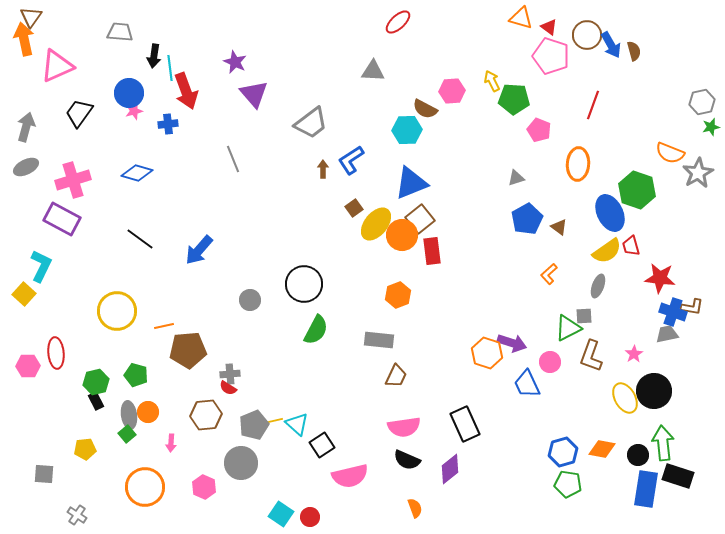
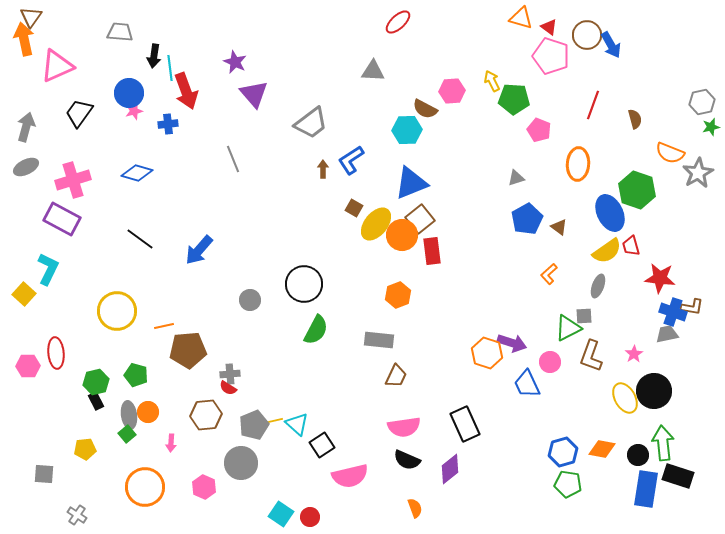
brown semicircle at (634, 51): moved 1 px right, 68 px down
brown square at (354, 208): rotated 24 degrees counterclockwise
cyan L-shape at (41, 266): moved 7 px right, 3 px down
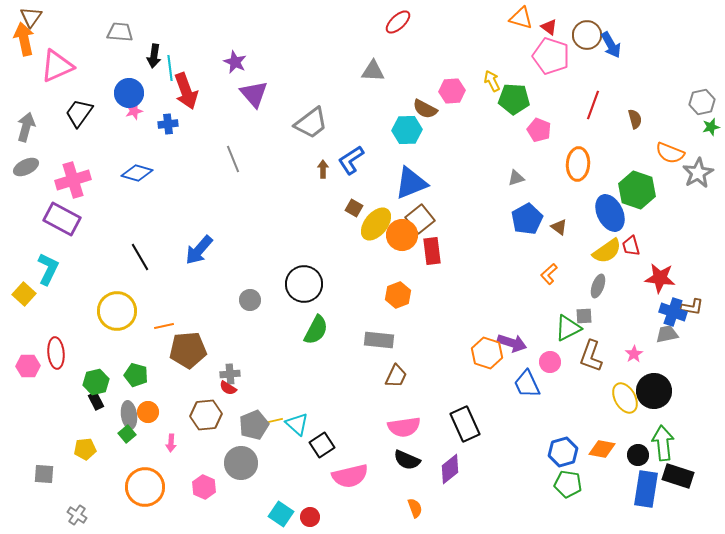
black line at (140, 239): moved 18 px down; rotated 24 degrees clockwise
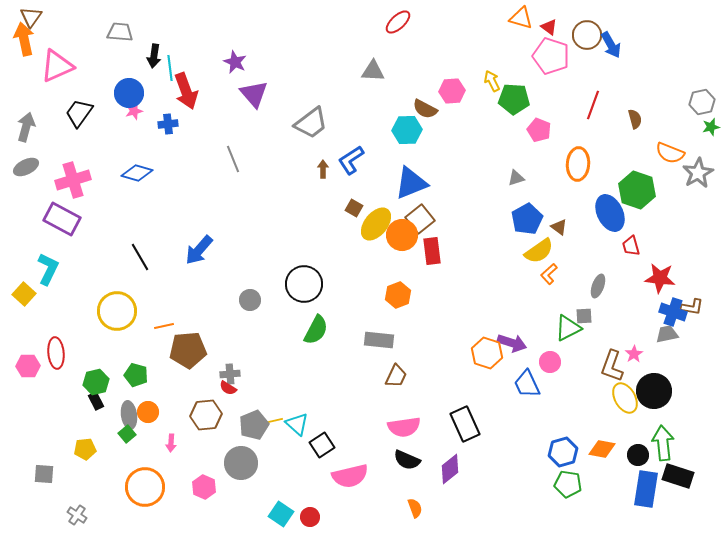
yellow semicircle at (607, 251): moved 68 px left
brown L-shape at (591, 356): moved 21 px right, 10 px down
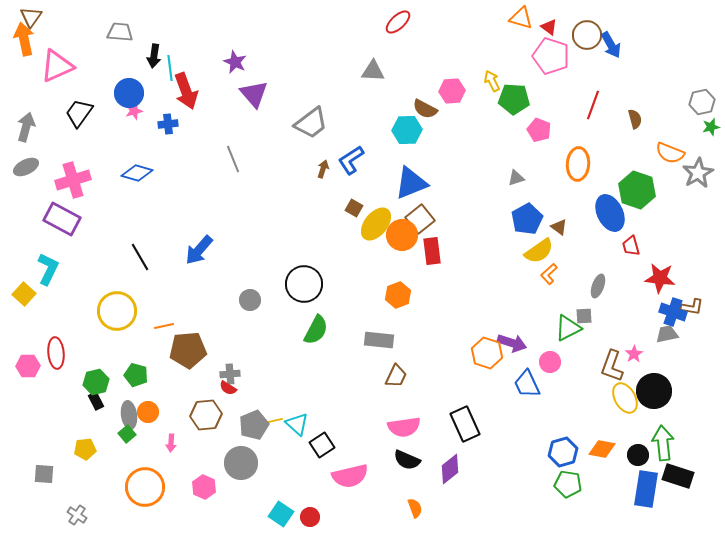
brown arrow at (323, 169): rotated 18 degrees clockwise
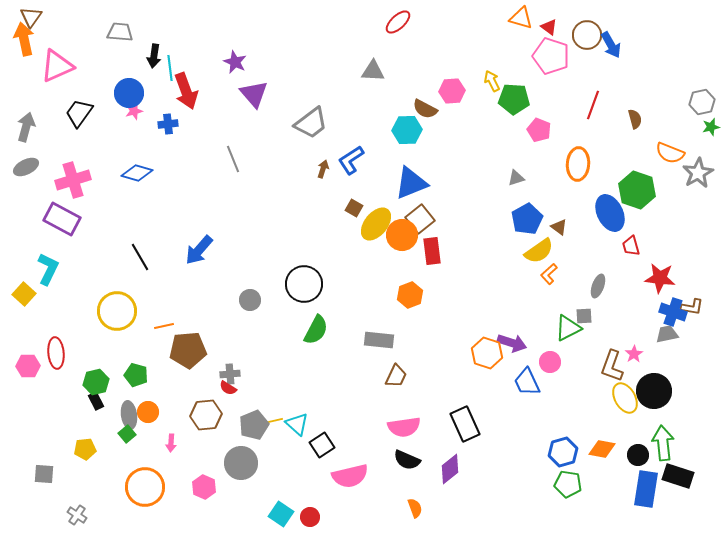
orange hexagon at (398, 295): moved 12 px right
blue trapezoid at (527, 384): moved 2 px up
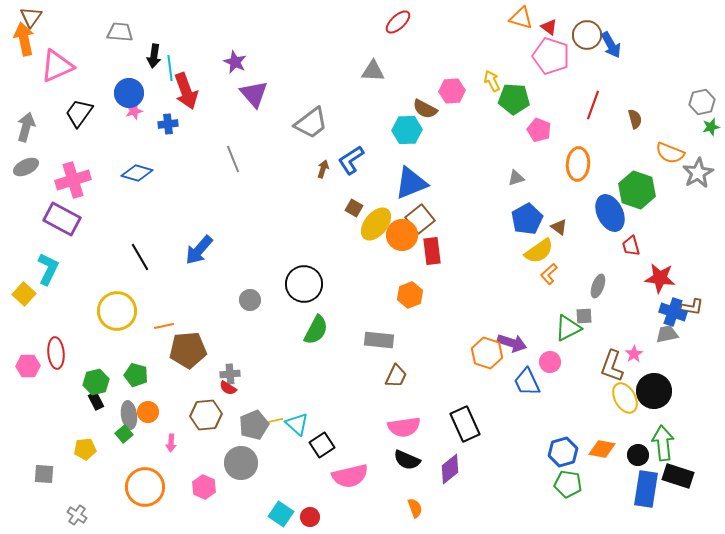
green square at (127, 434): moved 3 px left
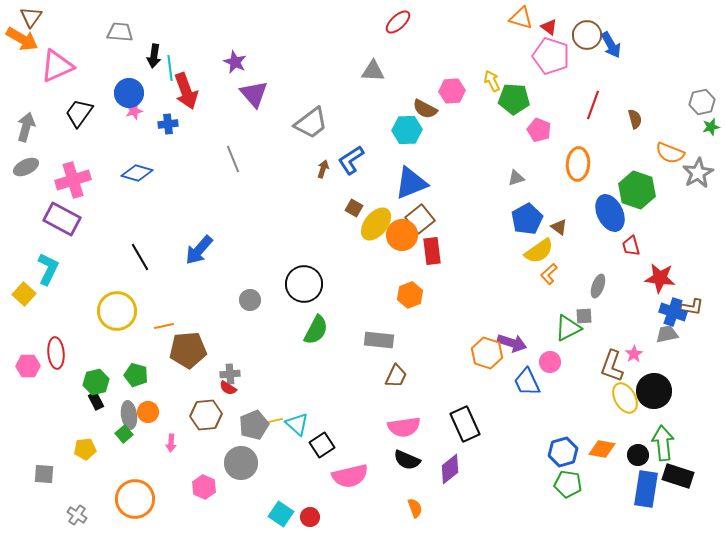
orange arrow at (24, 39): moved 2 px left; rotated 132 degrees clockwise
orange circle at (145, 487): moved 10 px left, 12 px down
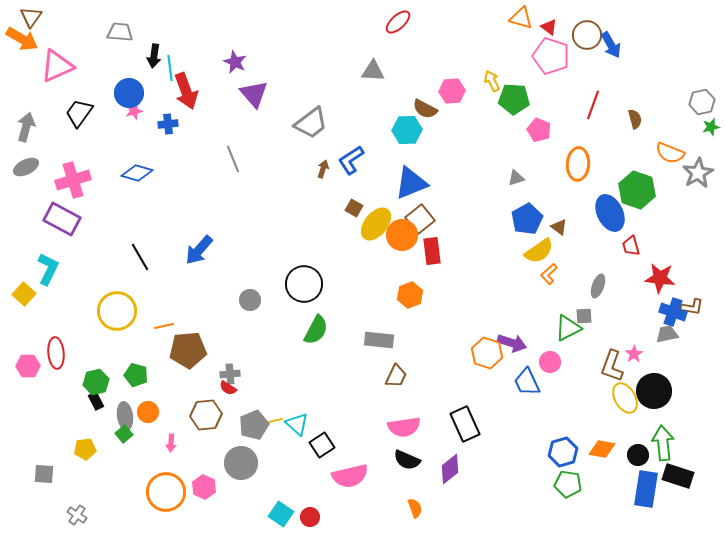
gray ellipse at (129, 415): moved 4 px left, 1 px down
orange circle at (135, 499): moved 31 px right, 7 px up
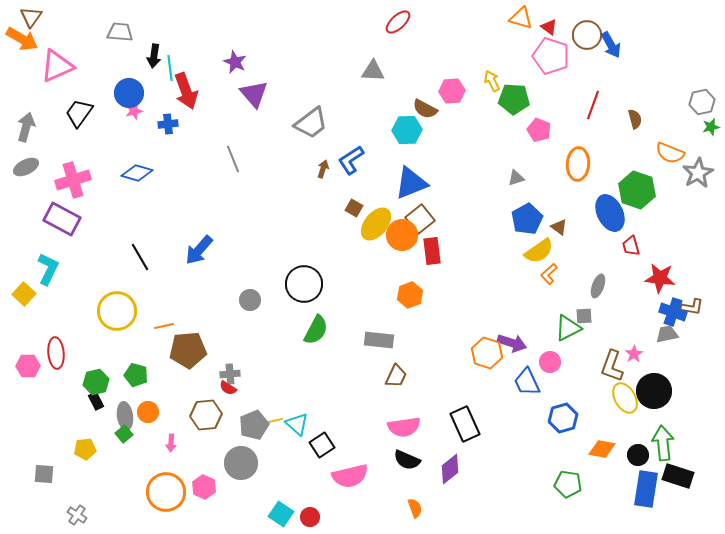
blue hexagon at (563, 452): moved 34 px up
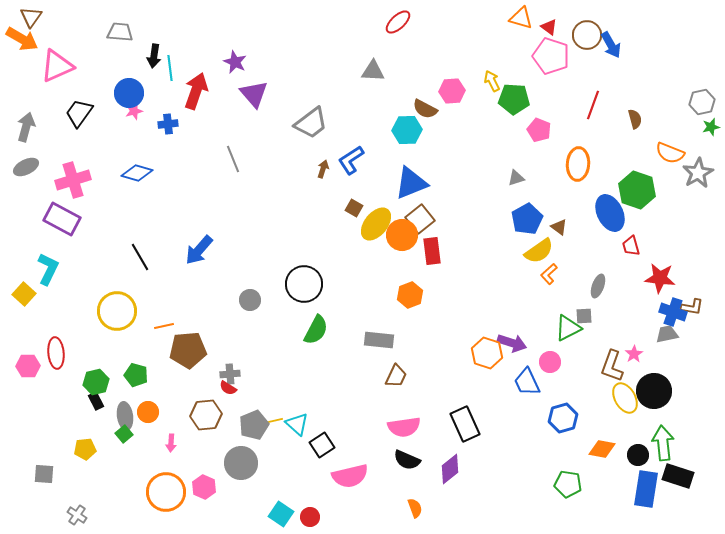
red arrow at (186, 91): moved 10 px right; rotated 141 degrees counterclockwise
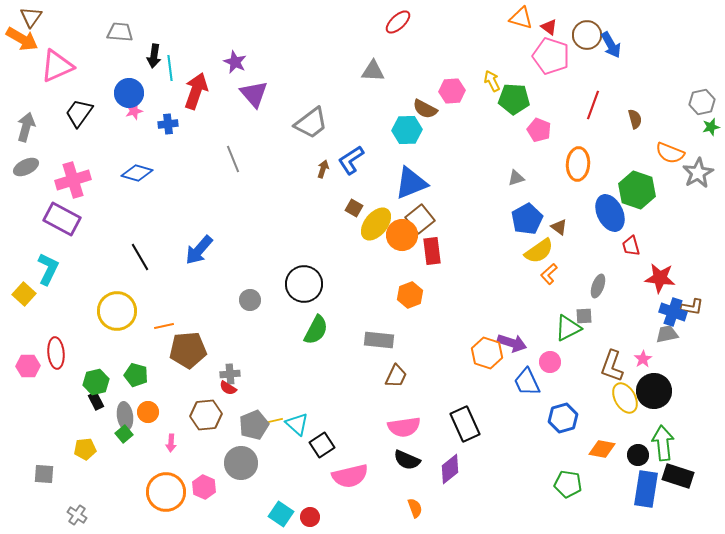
pink star at (634, 354): moved 9 px right, 5 px down
